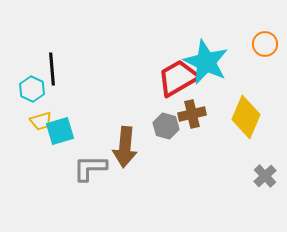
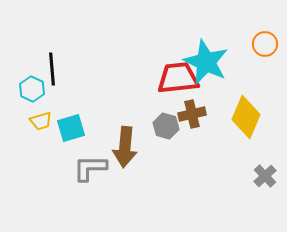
red trapezoid: rotated 24 degrees clockwise
cyan square: moved 11 px right, 3 px up
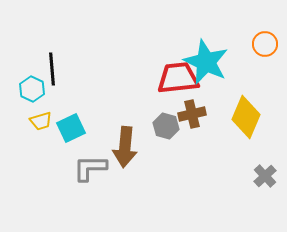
cyan square: rotated 8 degrees counterclockwise
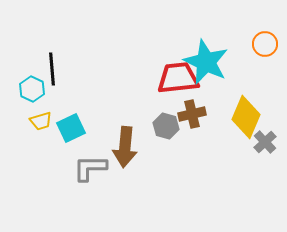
gray cross: moved 34 px up
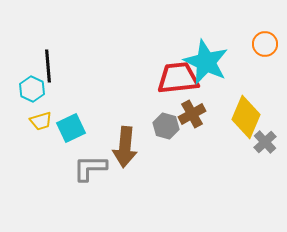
black line: moved 4 px left, 3 px up
brown cross: rotated 16 degrees counterclockwise
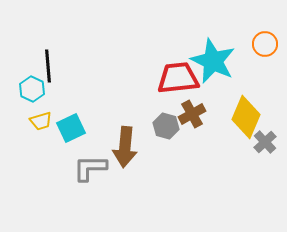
cyan star: moved 7 px right, 1 px up
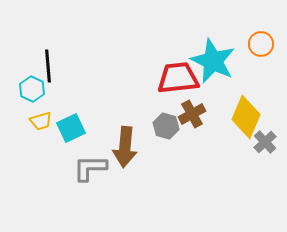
orange circle: moved 4 px left
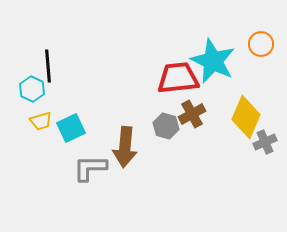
gray cross: rotated 20 degrees clockwise
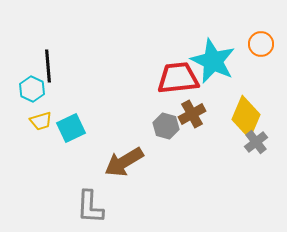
gray cross: moved 9 px left; rotated 15 degrees counterclockwise
brown arrow: moved 1 px left, 15 px down; rotated 54 degrees clockwise
gray L-shape: moved 39 px down; rotated 87 degrees counterclockwise
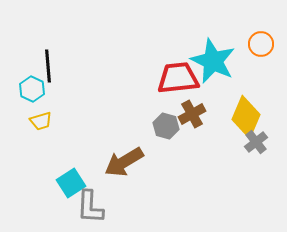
cyan square: moved 55 px down; rotated 8 degrees counterclockwise
